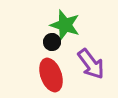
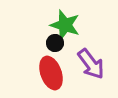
black circle: moved 3 px right, 1 px down
red ellipse: moved 2 px up
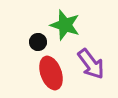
black circle: moved 17 px left, 1 px up
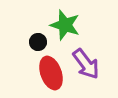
purple arrow: moved 5 px left
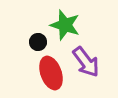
purple arrow: moved 2 px up
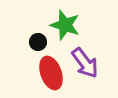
purple arrow: moved 1 px left, 1 px down
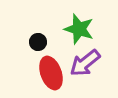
green star: moved 14 px right, 4 px down
purple arrow: rotated 88 degrees clockwise
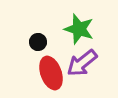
purple arrow: moved 3 px left
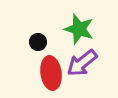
red ellipse: rotated 12 degrees clockwise
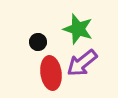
green star: moved 1 px left
